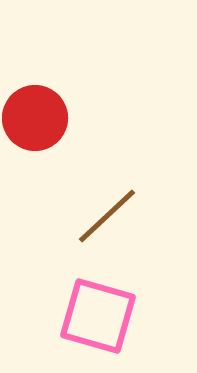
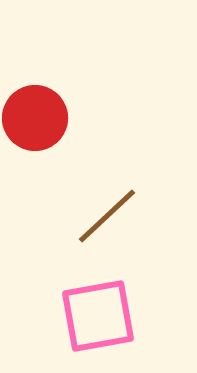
pink square: rotated 26 degrees counterclockwise
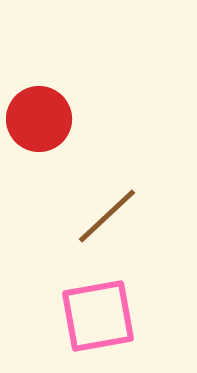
red circle: moved 4 px right, 1 px down
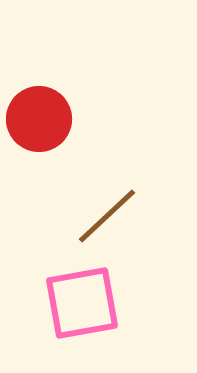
pink square: moved 16 px left, 13 px up
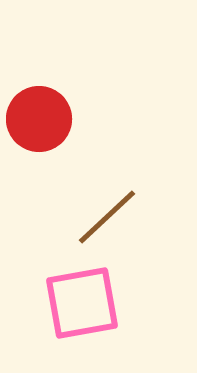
brown line: moved 1 px down
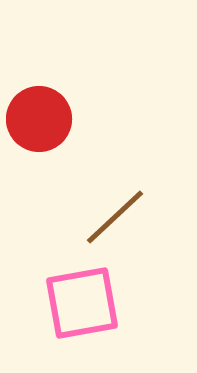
brown line: moved 8 px right
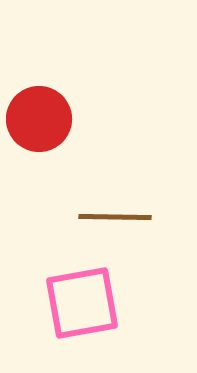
brown line: rotated 44 degrees clockwise
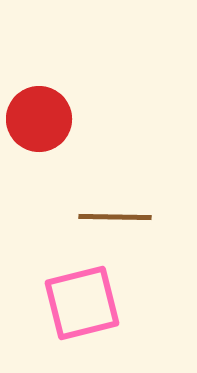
pink square: rotated 4 degrees counterclockwise
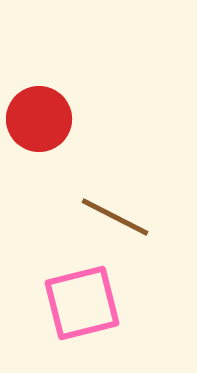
brown line: rotated 26 degrees clockwise
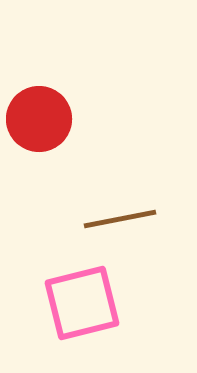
brown line: moved 5 px right, 2 px down; rotated 38 degrees counterclockwise
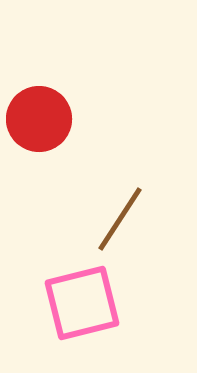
brown line: rotated 46 degrees counterclockwise
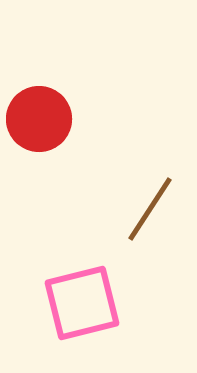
brown line: moved 30 px right, 10 px up
